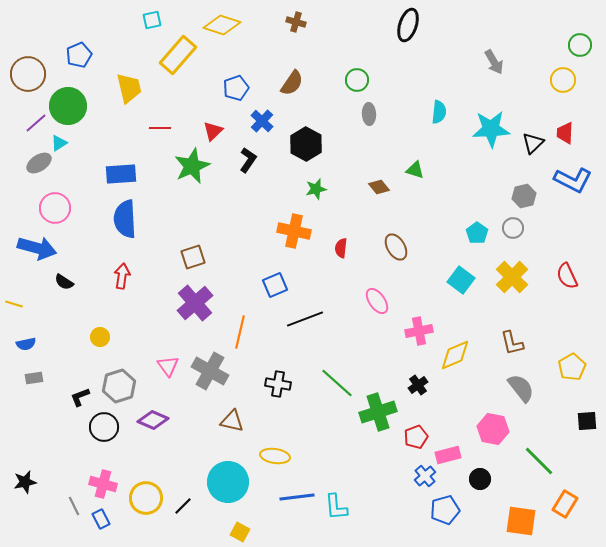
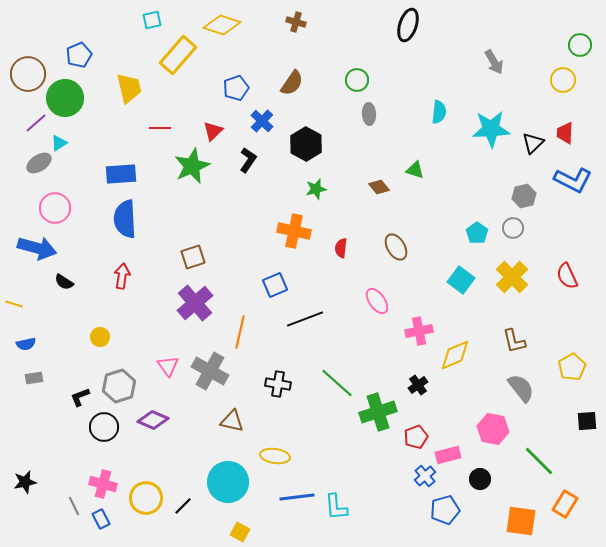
green circle at (68, 106): moved 3 px left, 8 px up
brown L-shape at (512, 343): moved 2 px right, 2 px up
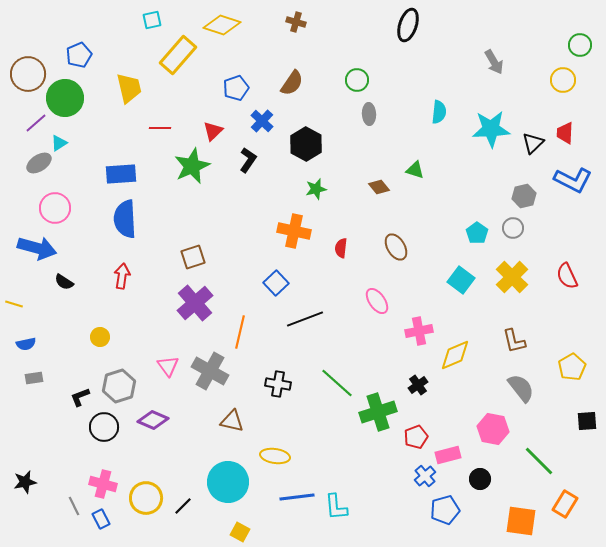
blue square at (275, 285): moved 1 px right, 2 px up; rotated 20 degrees counterclockwise
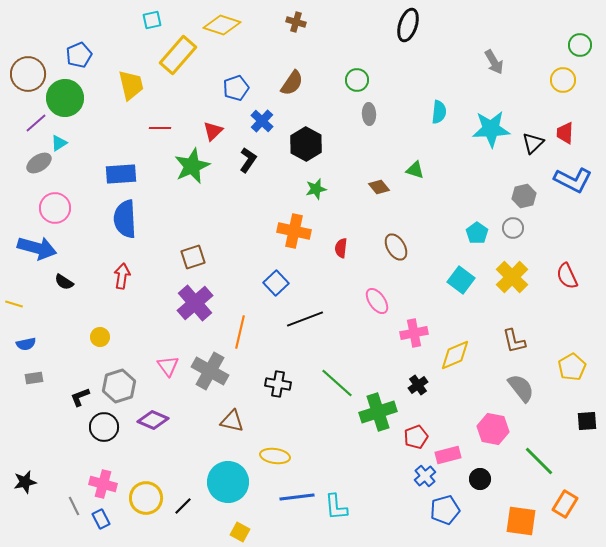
yellow trapezoid at (129, 88): moved 2 px right, 3 px up
pink cross at (419, 331): moved 5 px left, 2 px down
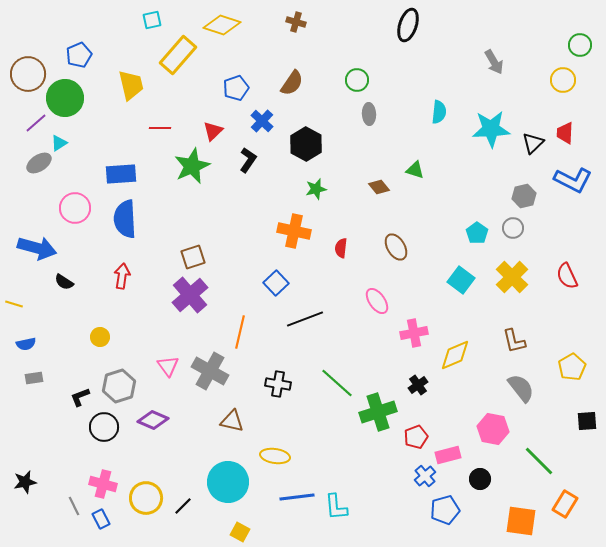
pink circle at (55, 208): moved 20 px right
purple cross at (195, 303): moved 5 px left, 8 px up
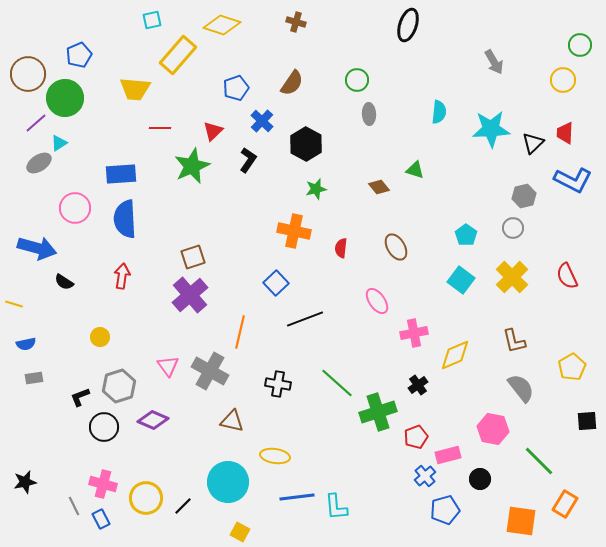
yellow trapezoid at (131, 85): moved 4 px right, 4 px down; rotated 108 degrees clockwise
cyan pentagon at (477, 233): moved 11 px left, 2 px down
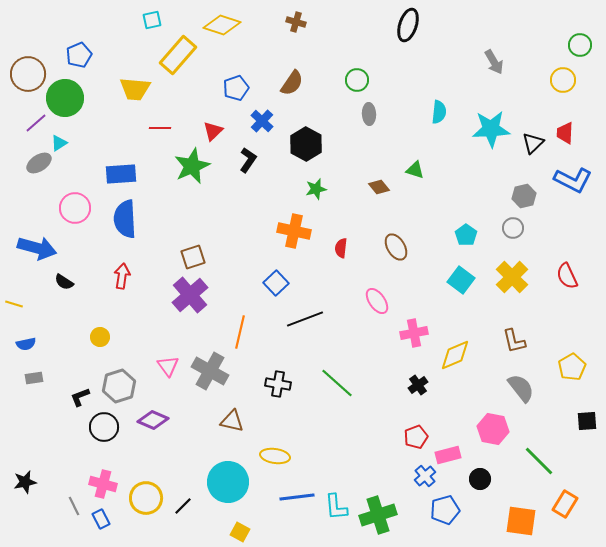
green cross at (378, 412): moved 103 px down
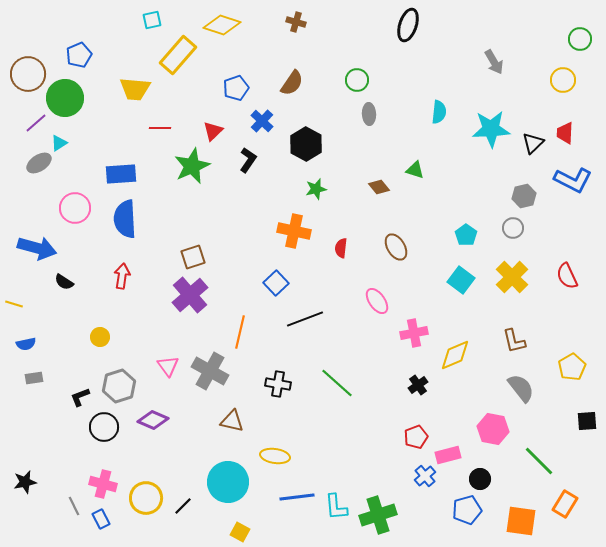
green circle at (580, 45): moved 6 px up
blue pentagon at (445, 510): moved 22 px right
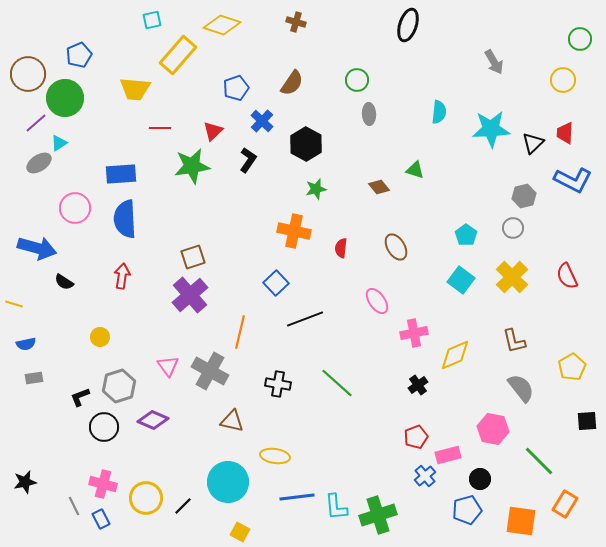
green star at (192, 166): rotated 15 degrees clockwise
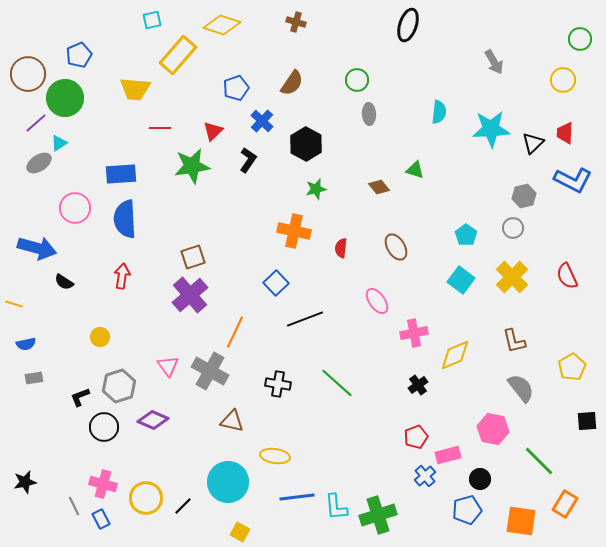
orange line at (240, 332): moved 5 px left; rotated 12 degrees clockwise
